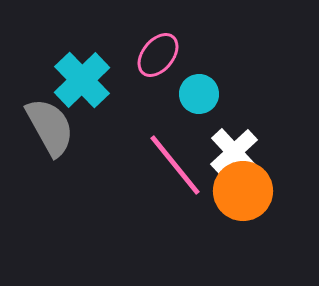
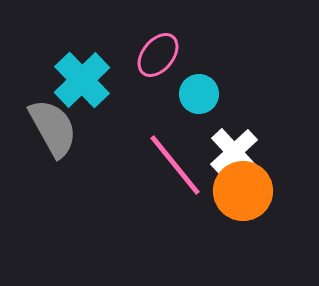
gray semicircle: moved 3 px right, 1 px down
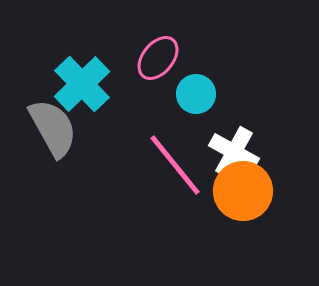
pink ellipse: moved 3 px down
cyan cross: moved 4 px down
cyan circle: moved 3 px left
white cross: rotated 18 degrees counterclockwise
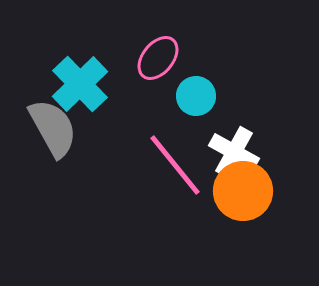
cyan cross: moved 2 px left
cyan circle: moved 2 px down
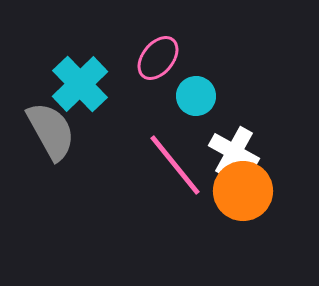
gray semicircle: moved 2 px left, 3 px down
